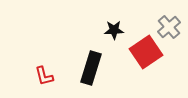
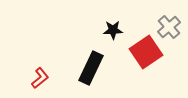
black star: moved 1 px left
black rectangle: rotated 8 degrees clockwise
red L-shape: moved 4 px left, 2 px down; rotated 115 degrees counterclockwise
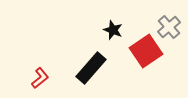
black star: rotated 24 degrees clockwise
red square: moved 1 px up
black rectangle: rotated 16 degrees clockwise
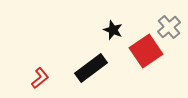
black rectangle: rotated 12 degrees clockwise
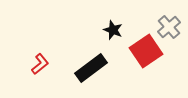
red L-shape: moved 14 px up
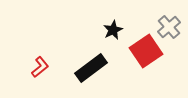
black star: rotated 24 degrees clockwise
red L-shape: moved 3 px down
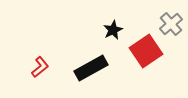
gray cross: moved 2 px right, 3 px up
black rectangle: rotated 8 degrees clockwise
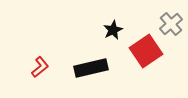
black rectangle: rotated 16 degrees clockwise
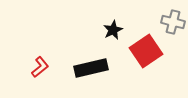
gray cross: moved 2 px right, 2 px up; rotated 35 degrees counterclockwise
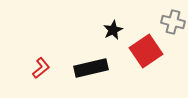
red L-shape: moved 1 px right, 1 px down
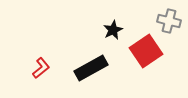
gray cross: moved 4 px left, 1 px up
black rectangle: rotated 16 degrees counterclockwise
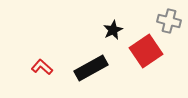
red L-shape: moved 1 px right, 1 px up; rotated 100 degrees counterclockwise
